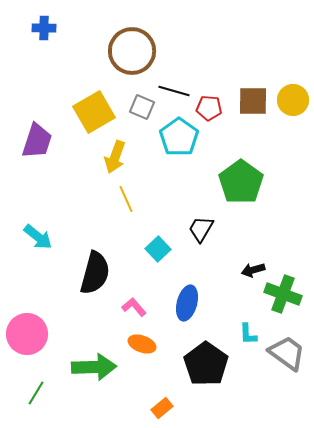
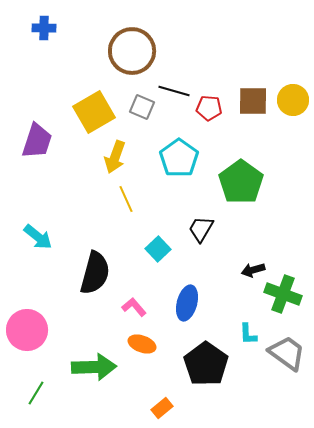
cyan pentagon: moved 21 px down
pink circle: moved 4 px up
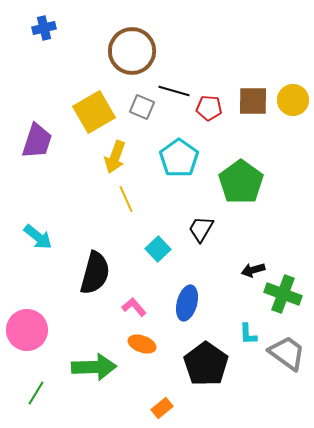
blue cross: rotated 15 degrees counterclockwise
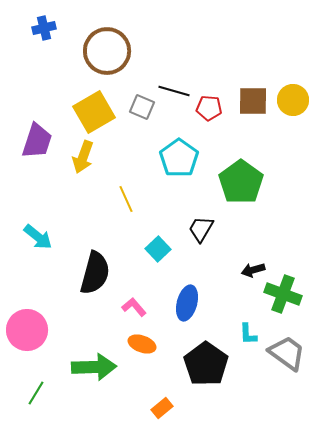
brown circle: moved 25 px left
yellow arrow: moved 32 px left
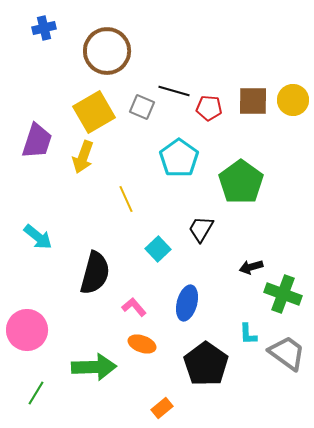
black arrow: moved 2 px left, 3 px up
